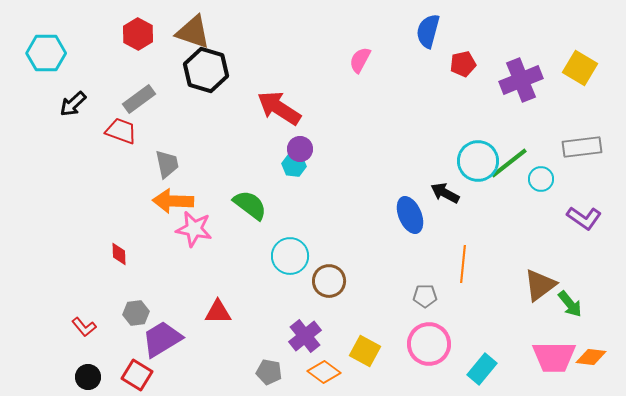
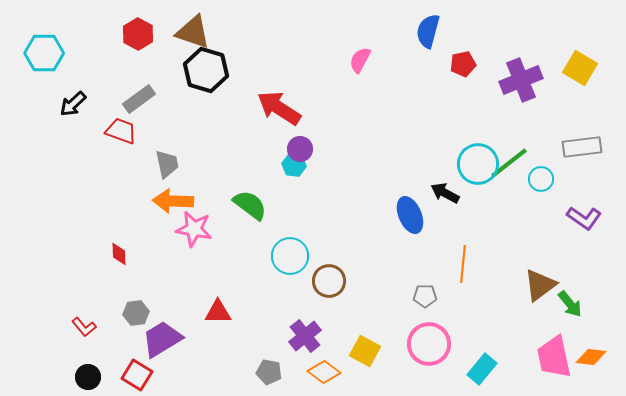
cyan hexagon at (46, 53): moved 2 px left
cyan circle at (478, 161): moved 3 px down
pink trapezoid at (554, 357): rotated 78 degrees clockwise
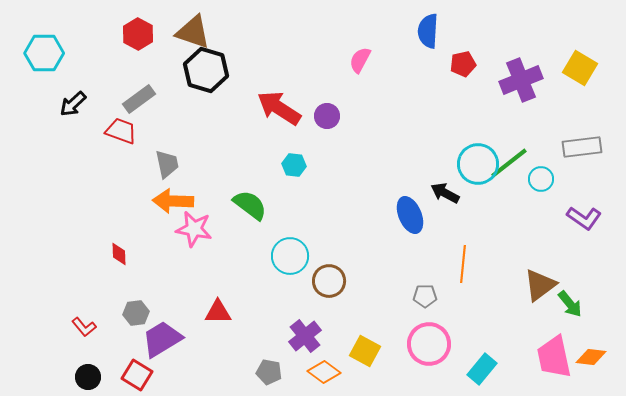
blue semicircle at (428, 31): rotated 12 degrees counterclockwise
purple circle at (300, 149): moved 27 px right, 33 px up
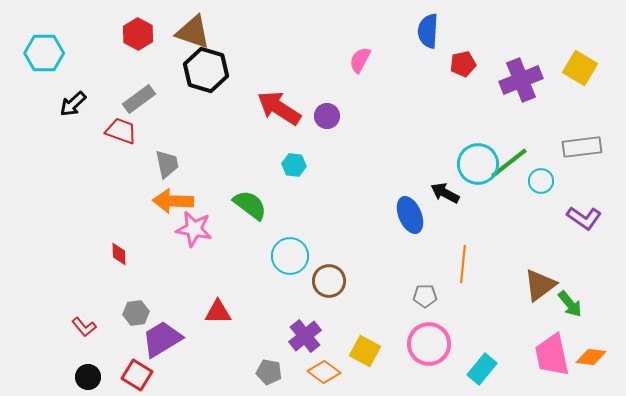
cyan circle at (541, 179): moved 2 px down
pink trapezoid at (554, 357): moved 2 px left, 2 px up
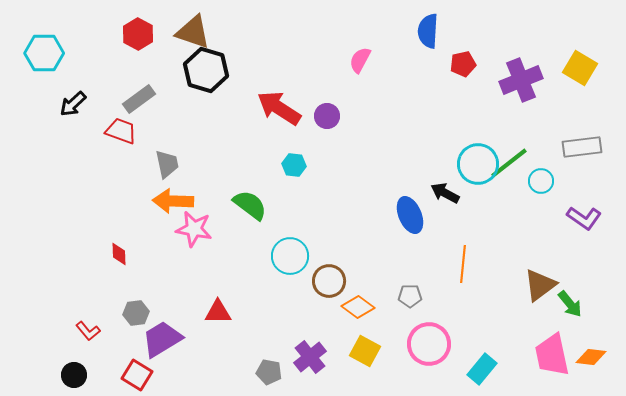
gray pentagon at (425, 296): moved 15 px left
red L-shape at (84, 327): moved 4 px right, 4 px down
purple cross at (305, 336): moved 5 px right, 21 px down
orange diamond at (324, 372): moved 34 px right, 65 px up
black circle at (88, 377): moved 14 px left, 2 px up
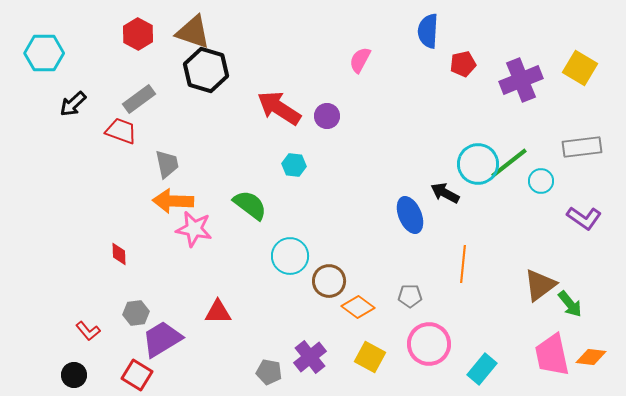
yellow square at (365, 351): moved 5 px right, 6 px down
